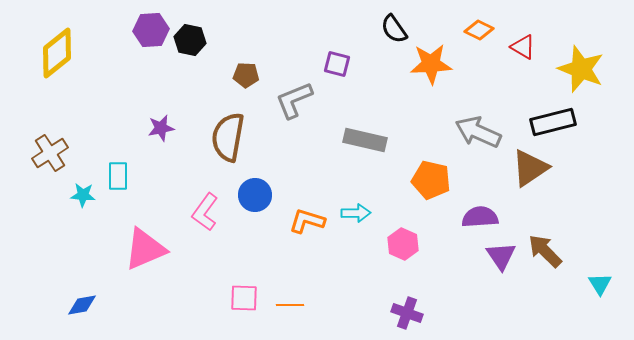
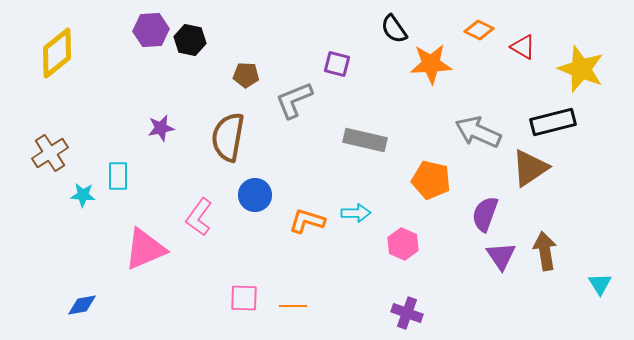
pink L-shape: moved 6 px left, 5 px down
purple semicircle: moved 5 px right, 3 px up; rotated 66 degrees counterclockwise
brown arrow: rotated 36 degrees clockwise
orange line: moved 3 px right, 1 px down
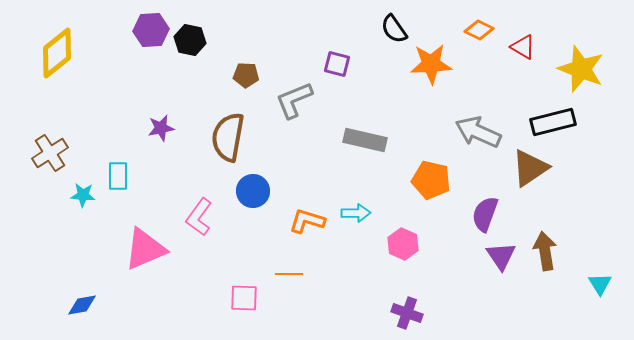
blue circle: moved 2 px left, 4 px up
orange line: moved 4 px left, 32 px up
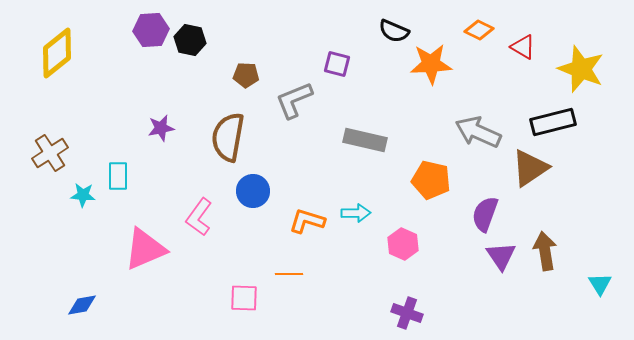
black semicircle: moved 2 px down; rotated 32 degrees counterclockwise
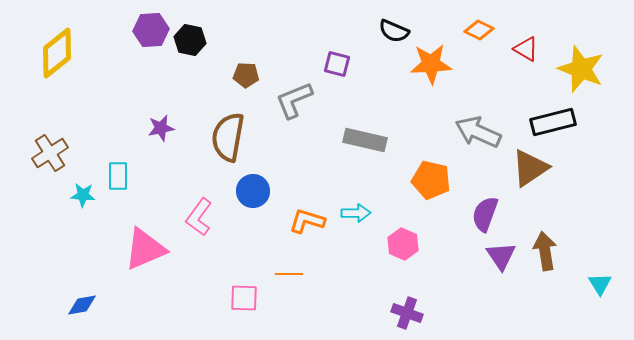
red triangle: moved 3 px right, 2 px down
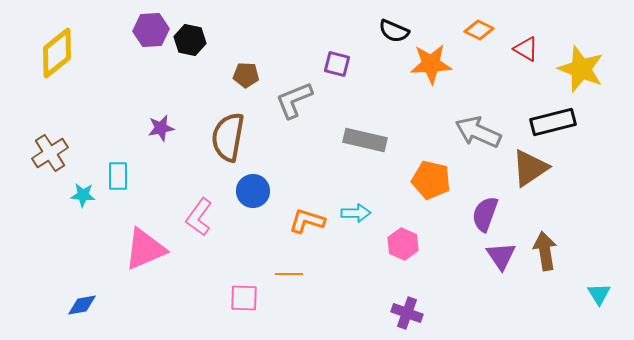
cyan triangle: moved 1 px left, 10 px down
